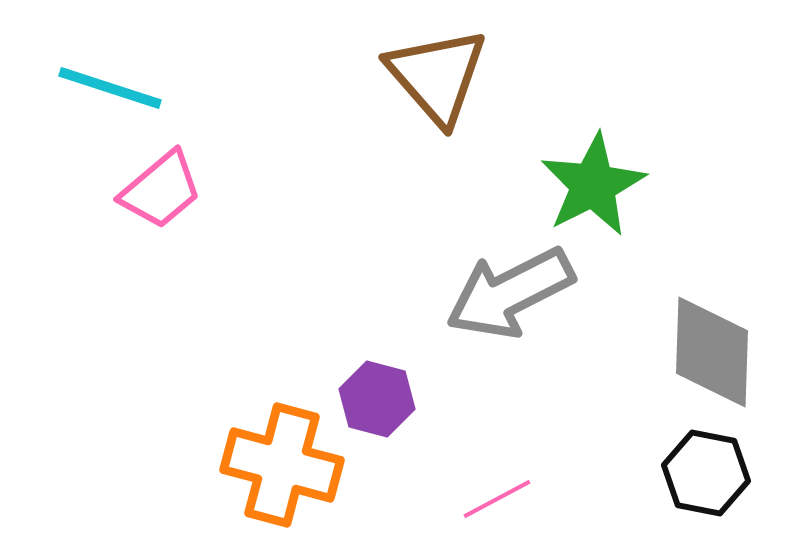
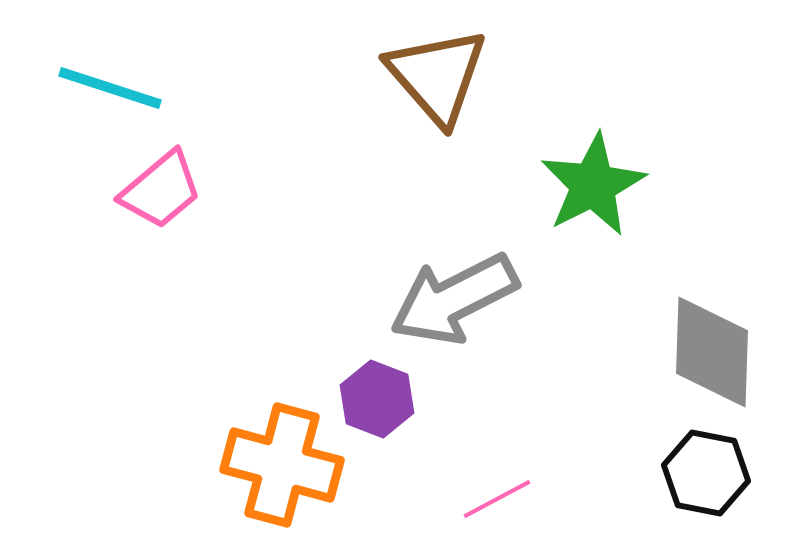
gray arrow: moved 56 px left, 6 px down
purple hexagon: rotated 6 degrees clockwise
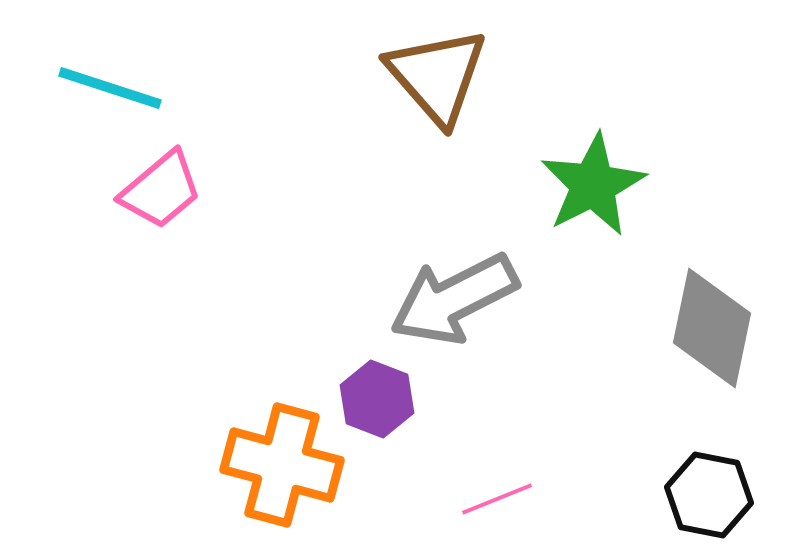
gray diamond: moved 24 px up; rotated 10 degrees clockwise
black hexagon: moved 3 px right, 22 px down
pink line: rotated 6 degrees clockwise
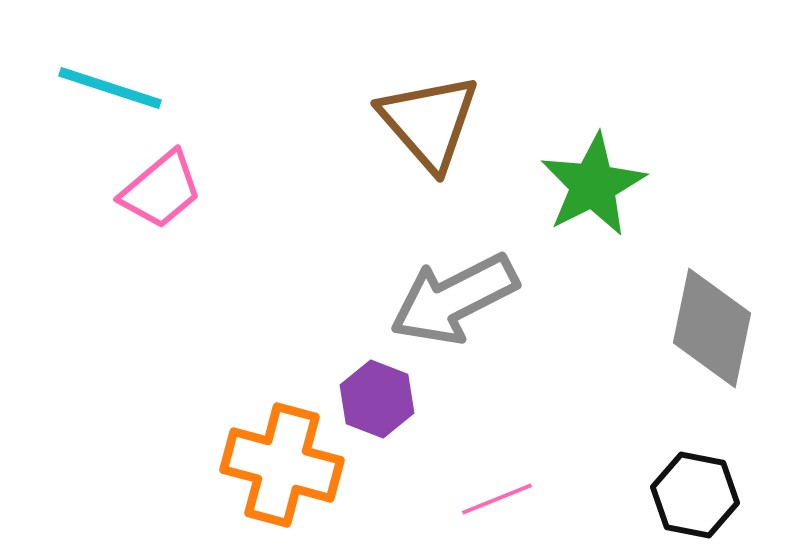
brown triangle: moved 8 px left, 46 px down
black hexagon: moved 14 px left
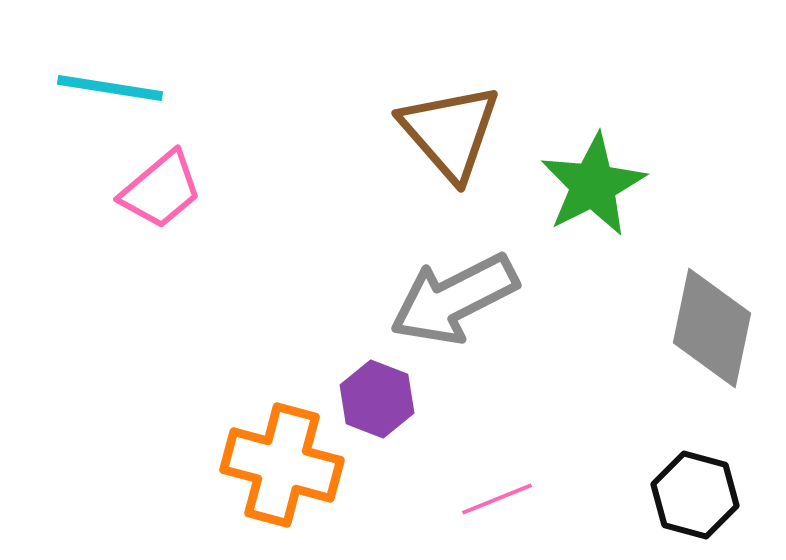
cyan line: rotated 9 degrees counterclockwise
brown triangle: moved 21 px right, 10 px down
black hexagon: rotated 4 degrees clockwise
